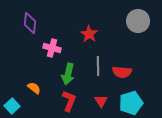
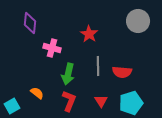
orange semicircle: moved 3 px right, 5 px down
cyan square: rotated 14 degrees clockwise
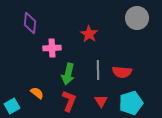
gray circle: moved 1 px left, 3 px up
pink cross: rotated 18 degrees counterclockwise
gray line: moved 4 px down
